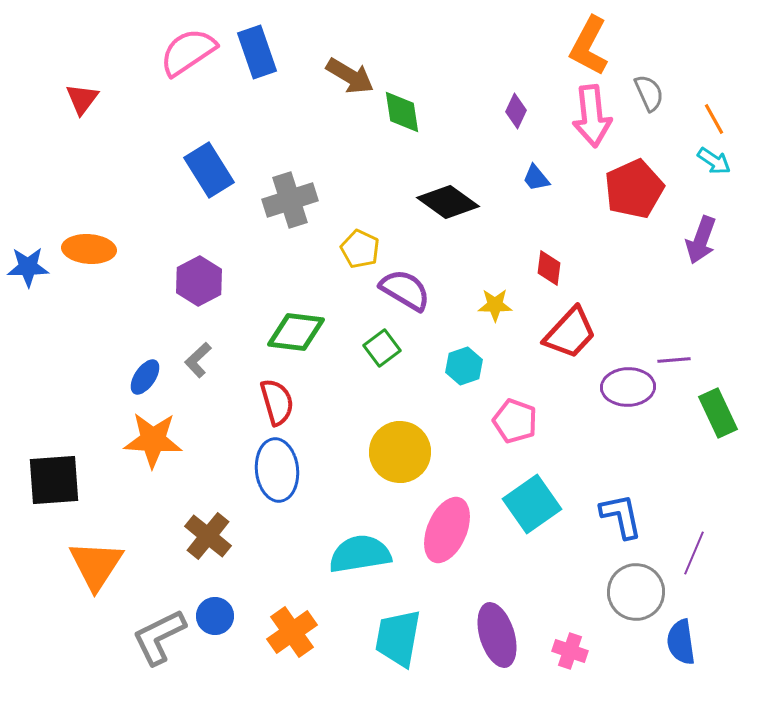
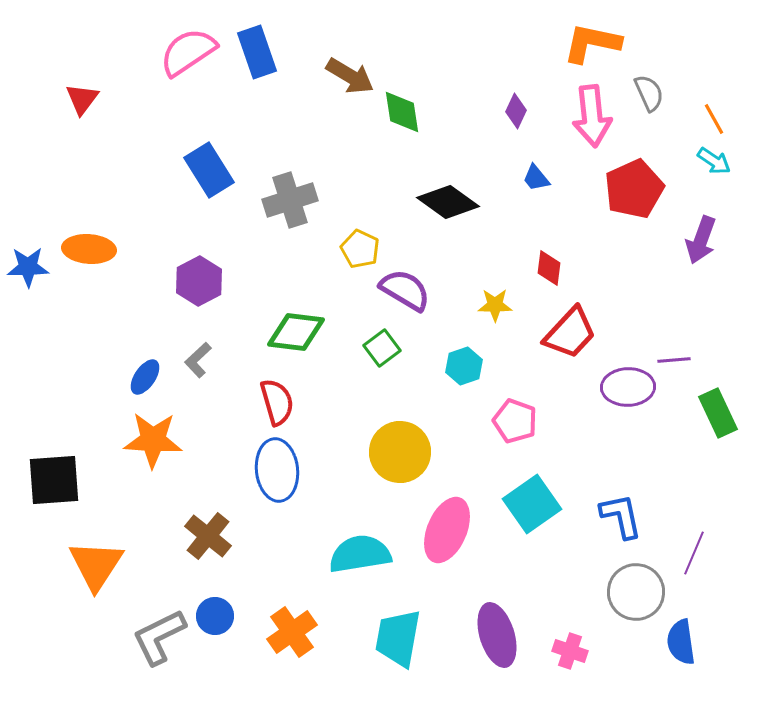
orange L-shape at (589, 46): moved 3 px right, 3 px up; rotated 74 degrees clockwise
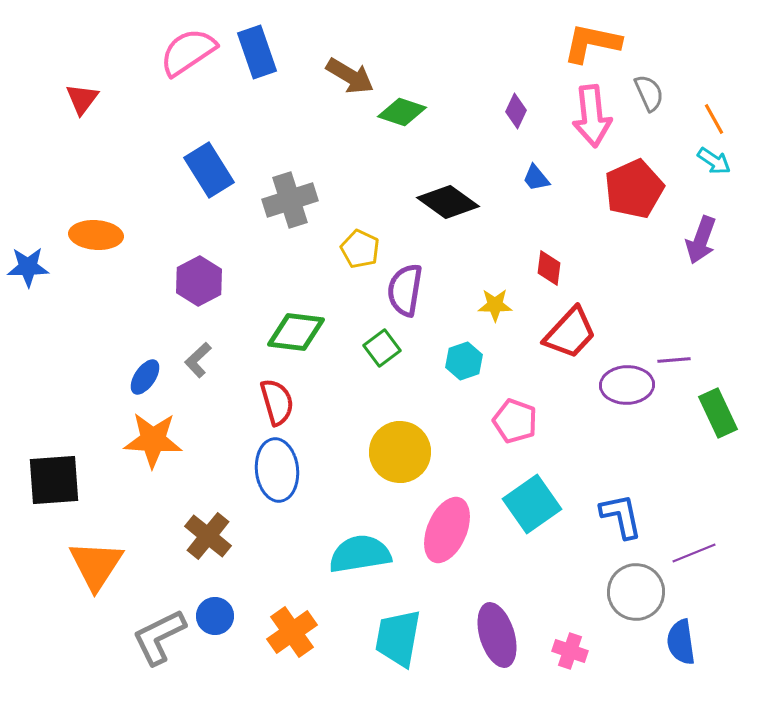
green diamond at (402, 112): rotated 63 degrees counterclockwise
orange ellipse at (89, 249): moved 7 px right, 14 px up
purple semicircle at (405, 290): rotated 112 degrees counterclockwise
cyan hexagon at (464, 366): moved 5 px up
purple ellipse at (628, 387): moved 1 px left, 2 px up
purple line at (694, 553): rotated 45 degrees clockwise
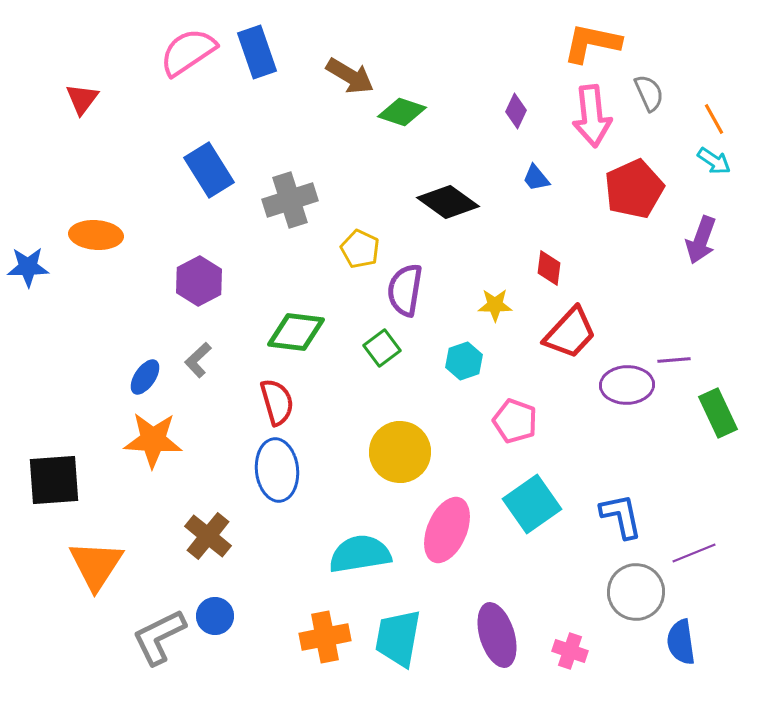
orange cross at (292, 632): moved 33 px right, 5 px down; rotated 24 degrees clockwise
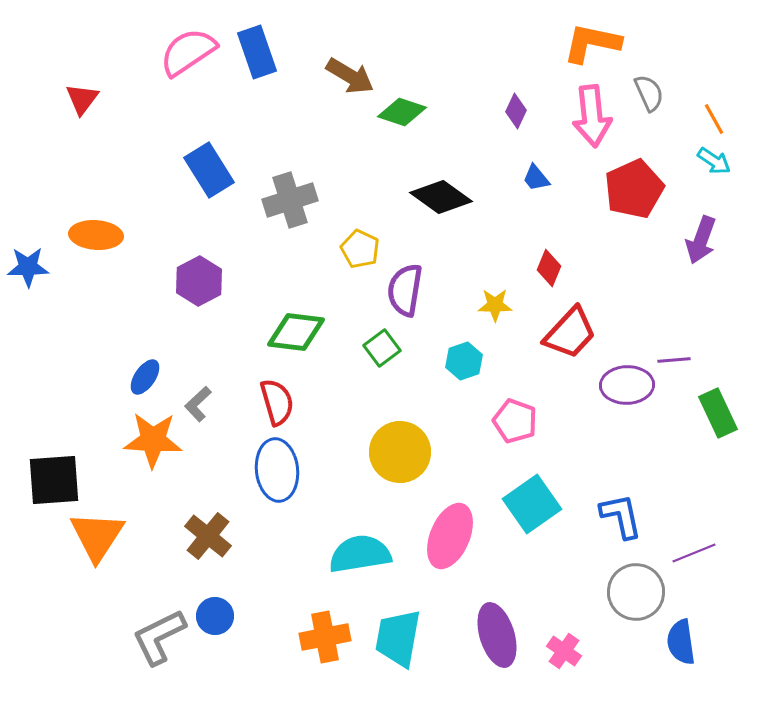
black diamond at (448, 202): moved 7 px left, 5 px up
red diamond at (549, 268): rotated 15 degrees clockwise
gray L-shape at (198, 360): moved 44 px down
pink ellipse at (447, 530): moved 3 px right, 6 px down
orange triangle at (96, 565): moved 1 px right, 29 px up
pink cross at (570, 651): moved 6 px left; rotated 16 degrees clockwise
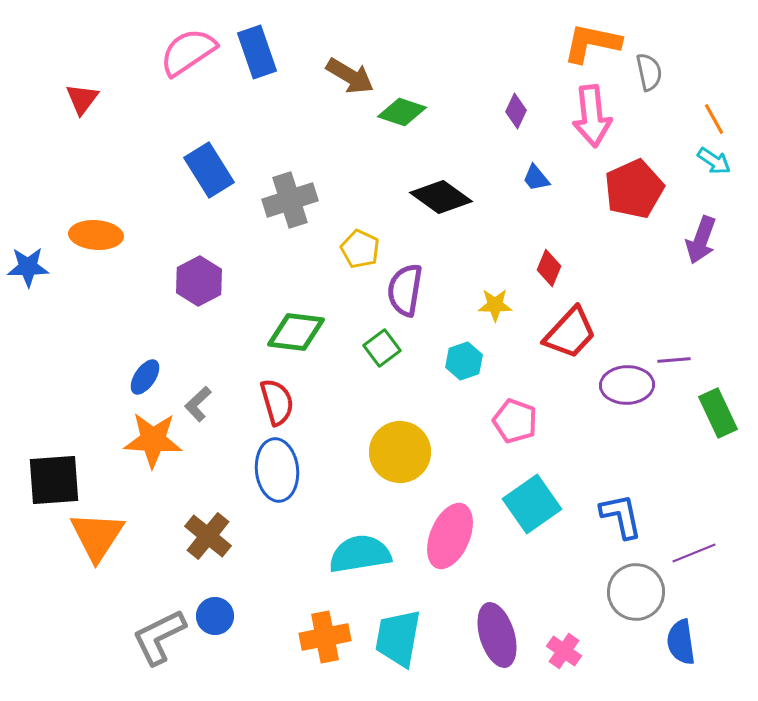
gray semicircle at (649, 93): moved 21 px up; rotated 12 degrees clockwise
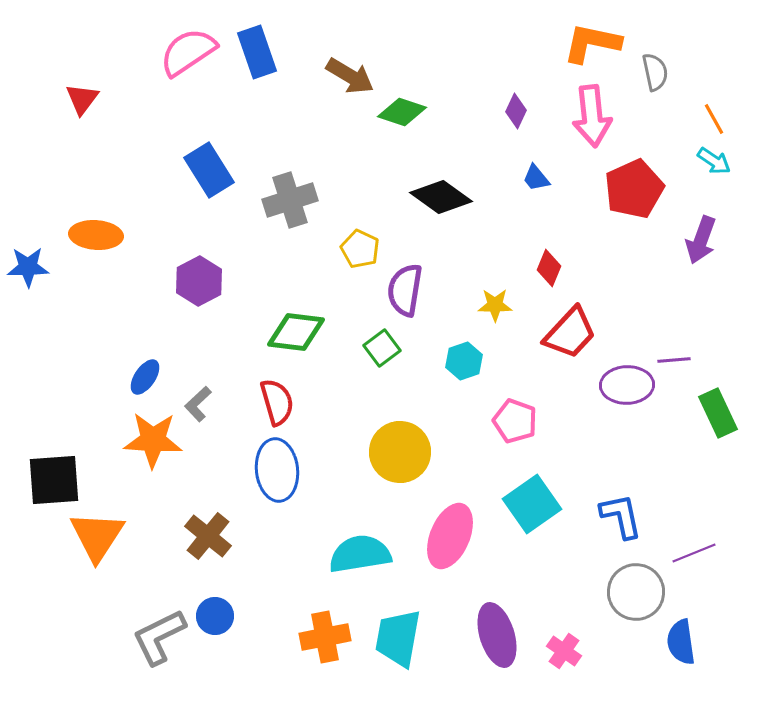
gray semicircle at (649, 72): moved 6 px right
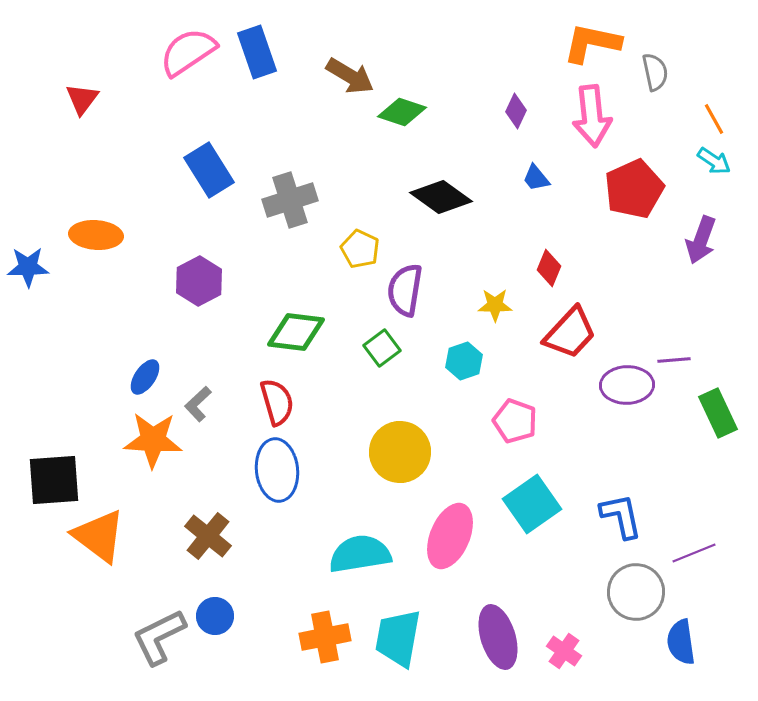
orange triangle at (97, 536): moved 2 px right; rotated 26 degrees counterclockwise
purple ellipse at (497, 635): moved 1 px right, 2 px down
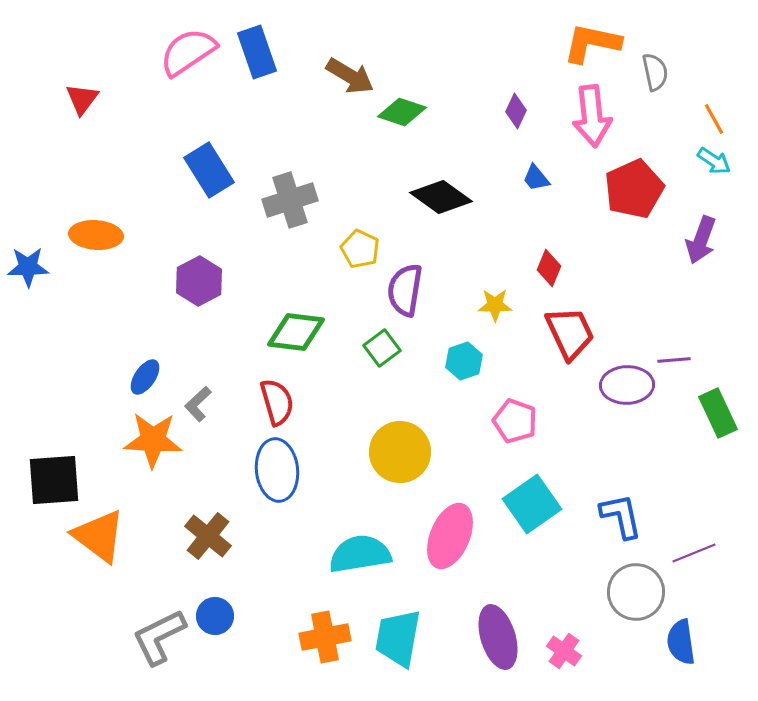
red trapezoid at (570, 333): rotated 68 degrees counterclockwise
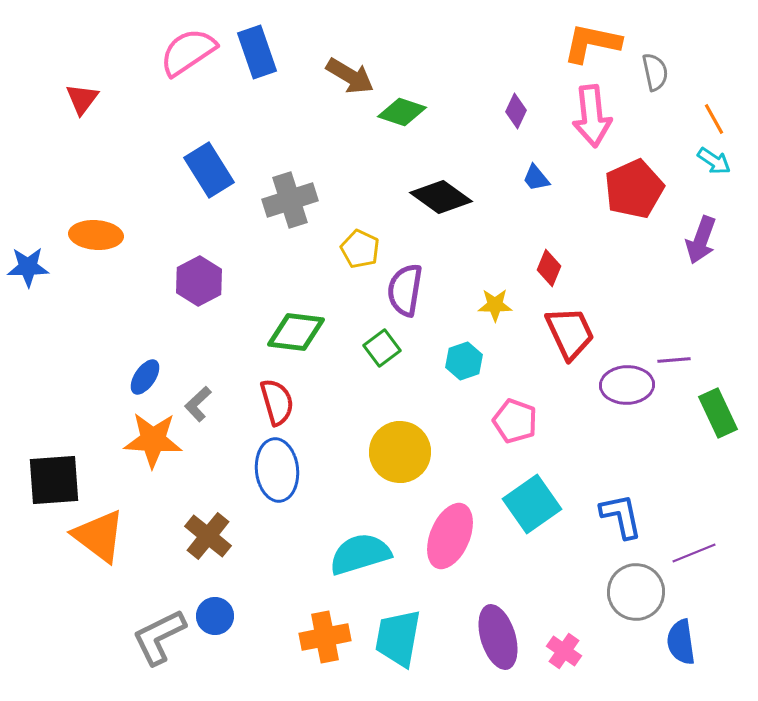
cyan semicircle at (360, 554): rotated 8 degrees counterclockwise
